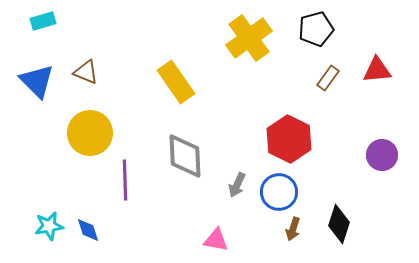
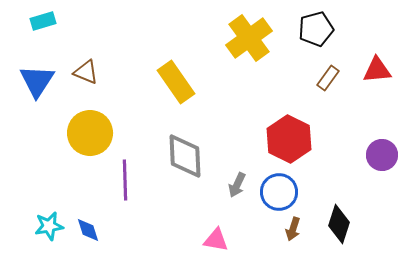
blue triangle: rotated 18 degrees clockwise
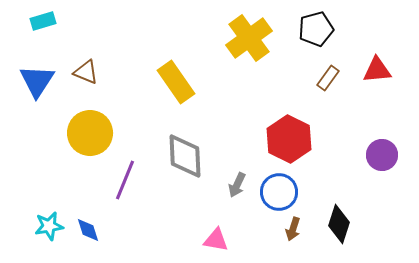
purple line: rotated 24 degrees clockwise
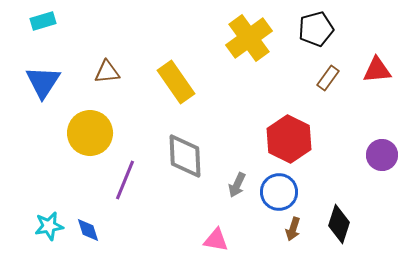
brown triangle: moved 21 px right; rotated 28 degrees counterclockwise
blue triangle: moved 6 px right, 1 px down
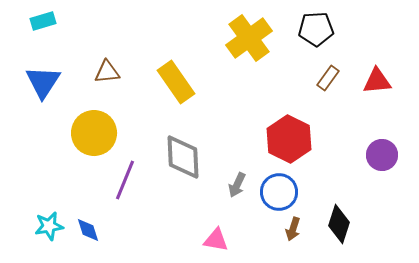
black pentagon: rotated 12 degrees clockwise
red triangle: moved 11 px down
yellow circle: moved 4 px right
gray diamond: moved 2 px left, 1 px down
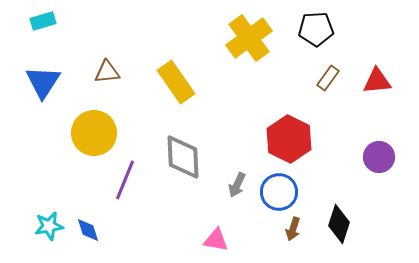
purple circle: moved 3 px left, 2 px down
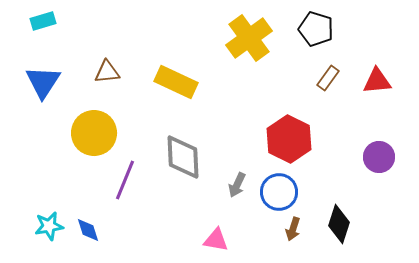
black pentagon: rotated 20 degrees clockwise
yellow rectangle: rotated 30 degrees counterclockwise
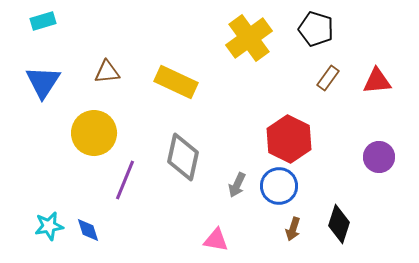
gray diamond: rotated 15 degrees clockwise
blue circle: moved 6 px up
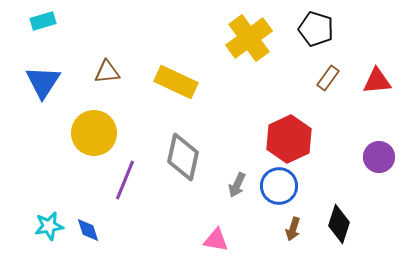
red hexagon: rotated 9 degrees clockwise
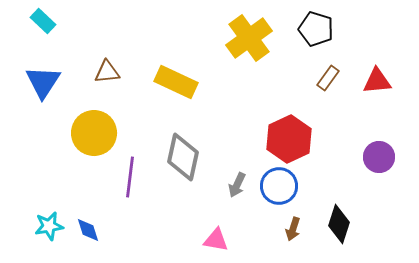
cyan rectangle: rotated 60 degrees clockwise
purple line: moved 5 px right, 3 px up; rotated 15 degrees counterclockwise
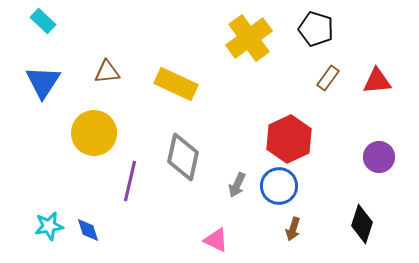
yellow rectangle: moved 2 px down
purple line: moved 4 px down; rotated 6 degrees clockwise
black diamond: moved 23 px right
pink triangle: rotated 16 degrees clockwise
